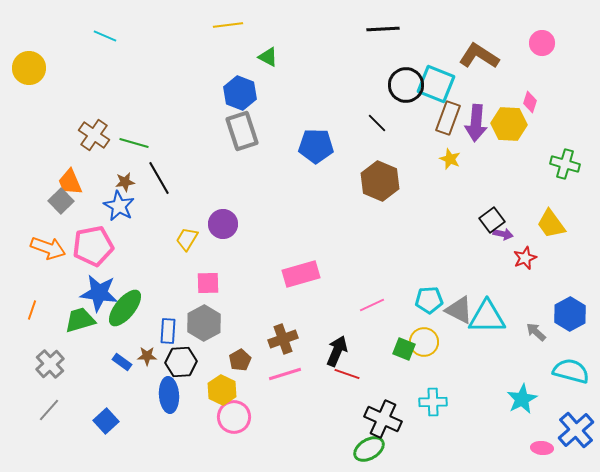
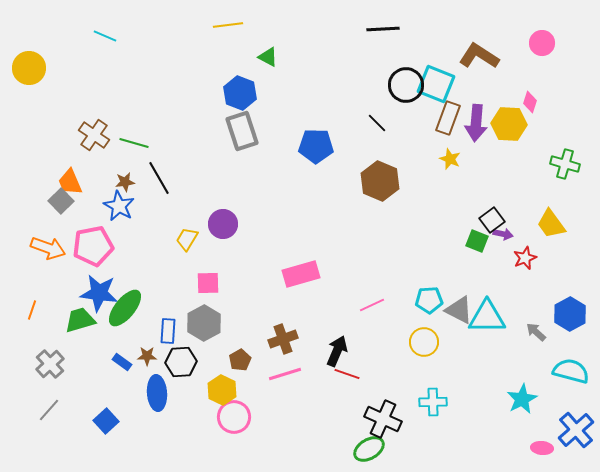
green square at (404, 349): moved 73 px right, 108 px up
blue ellipse at (169, 395): moved 12 px left, 2 px up
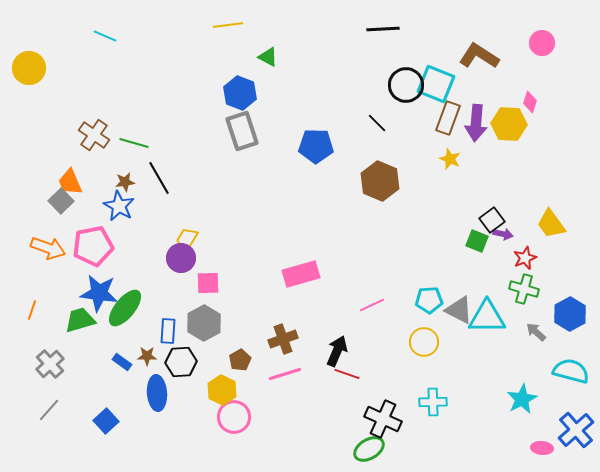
green cross at (565, 164): moved 41 px left, 125 px down
purple circle at (223, 224): moved 42 px left, 34 px down
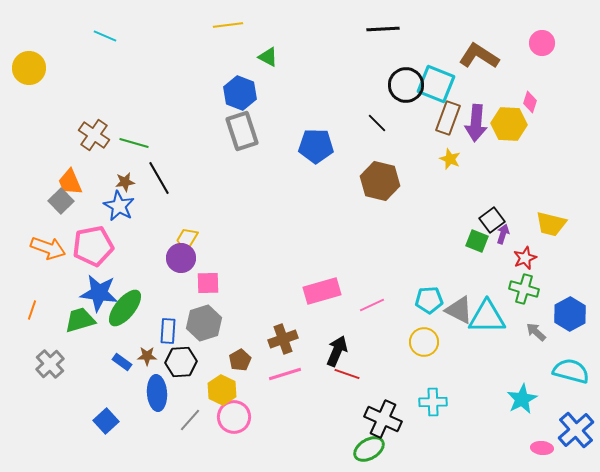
brown hexagon at (380, 181): rotated 9 degrees counterclockwise
yellow trapezoid at (551, 224): rotated 40 degrees counterclockwise
purple arrow at (503, 234): rotated 84 degrees counterclockwise
pink rectangle at (301, 274): moved 21 px right, 17 px down
gray hexagon at (204, 323): rotated 12 degrees clockwise
gray line at (49, 410): moved 141 px right, 10 px down
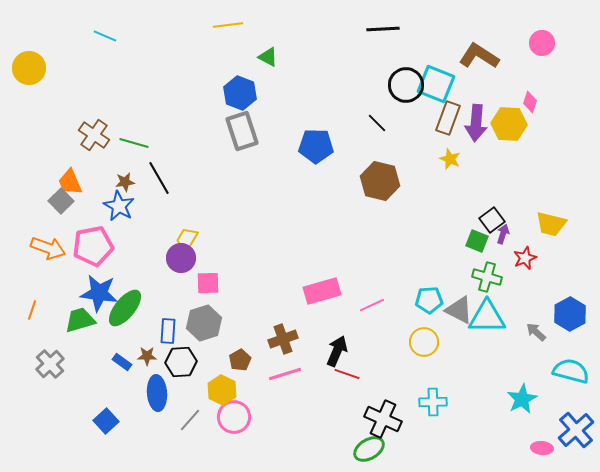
green cross at (524, 289): moved 37 px left, 12 px up
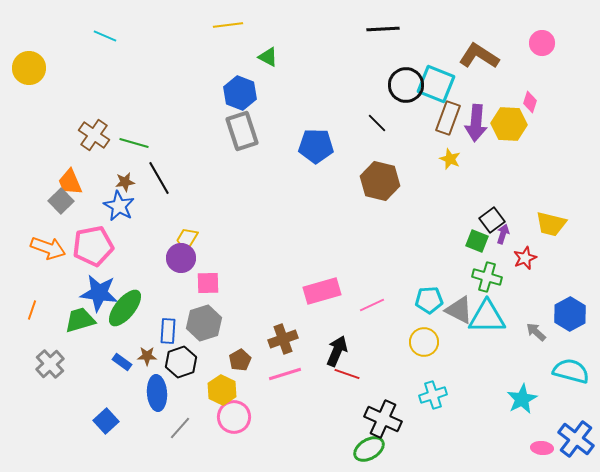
black hexagon at (181, 362): rotated 16 degrees counterclockwise
cyan cross at (433, 402): moved 7 px up; rotated 16 degrees counterclockwise
gray line at (190, 420): moved 10 px left, 8 px down
blue cross at (576, 430): moved 9 px down; rotated 12 degrees counterclockwise
